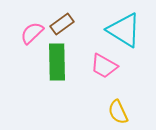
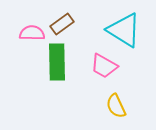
pink semicircle: rotated 45 degrees clockwise
yellow semicircle: moved 2 px left, 6 px up
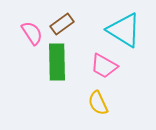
pink semicircle: rotated 55 degrees clockwise
yellow semicircle: moved 18 px left, 3 px up
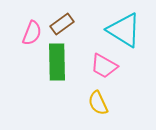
pink semicircle: rotated 55 degrees clockwise
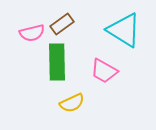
pink semicircle: rotated 55 degrees clockwise
pink trapezoid: moved 5 px down
yellow semicircle: moved 26 px left; rotated 90 degrees counterclockwise
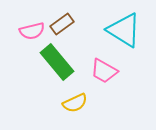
pink semicircle: moved 2 px up
green rectangle: rotated 39 degrees counterclockwise
yellow semicircle: moved 3 px right
